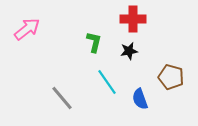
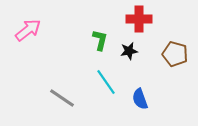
red cross: moved 6 px right
pink arrow: moved 1 px right, 1 px down
green L-shape: moved 6 px right, 2 px up
brown pentagon: moved 4 px right, 23 px up
cyan line: moved 1 px left
gray line: rotated 16 degrees counterclockwise
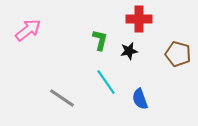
brown pentagon: moved 3 px right
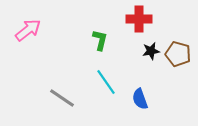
black star: moved 22 px right
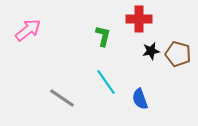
green L-shape: moved 3 px right, 4 px up
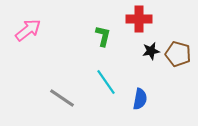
blue semicircle: rotated 150 degrees counterclockwise
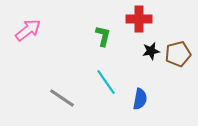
brown pentagon: rotated 30 degrees counterclockwise
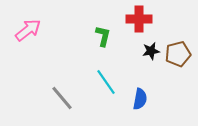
gray line: rotated 16 degrees clockwise
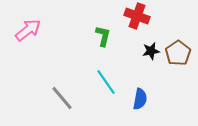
red cross: moved 2 px left, 3 px up; rotated 20 degrees clockwise
brown pentagon: moved 1 px up; rotated 20 degrees counterclockwise
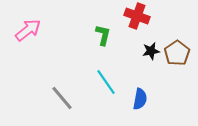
green L-shape: moved 1 px up
brown pentagon: moved 1 px left
